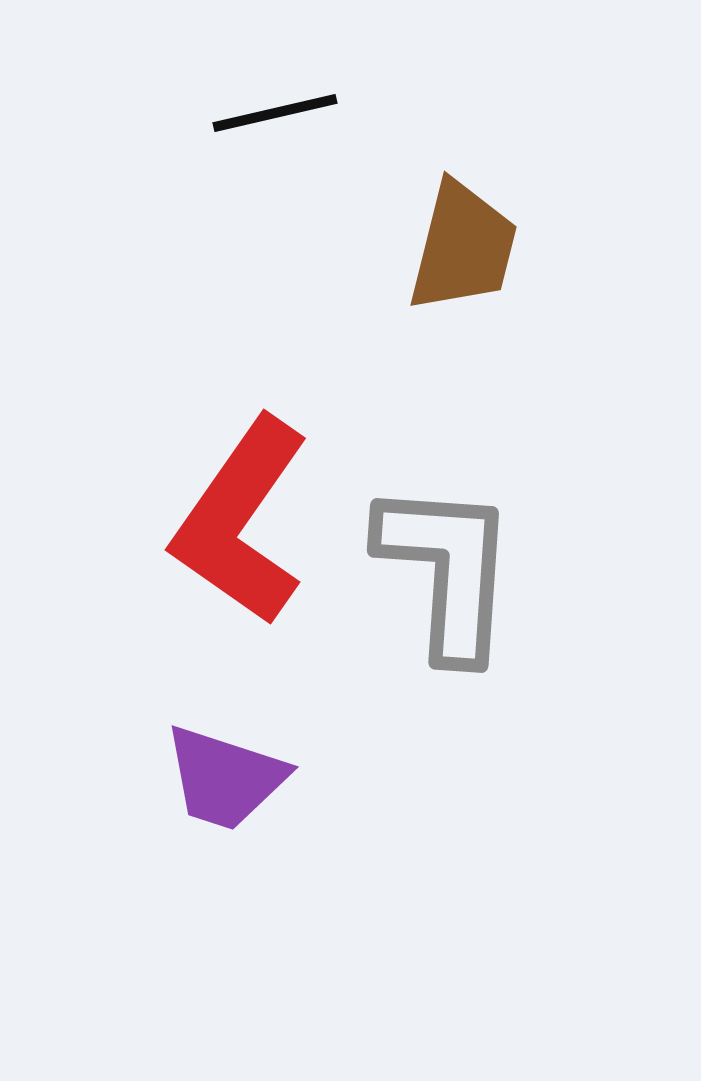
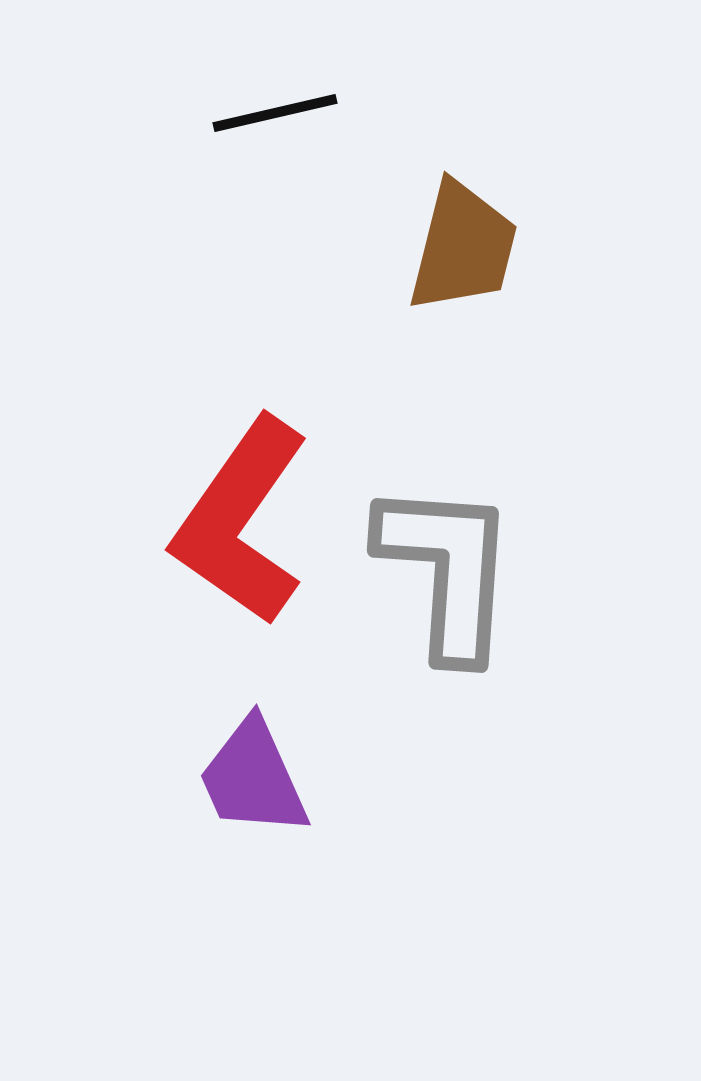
purple trapezoid: moved 28 px right; rotated 48 degrees clockwise
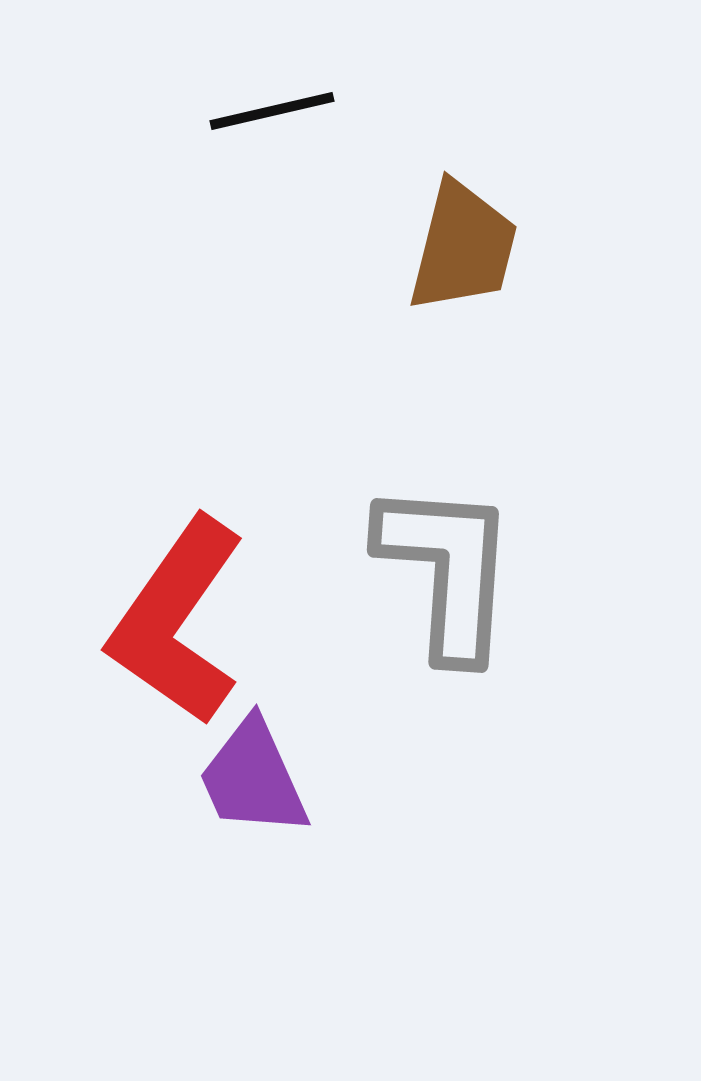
black line: moved 3 px left, 2 px up
red L-shape: moved 64 px left, 100 px down
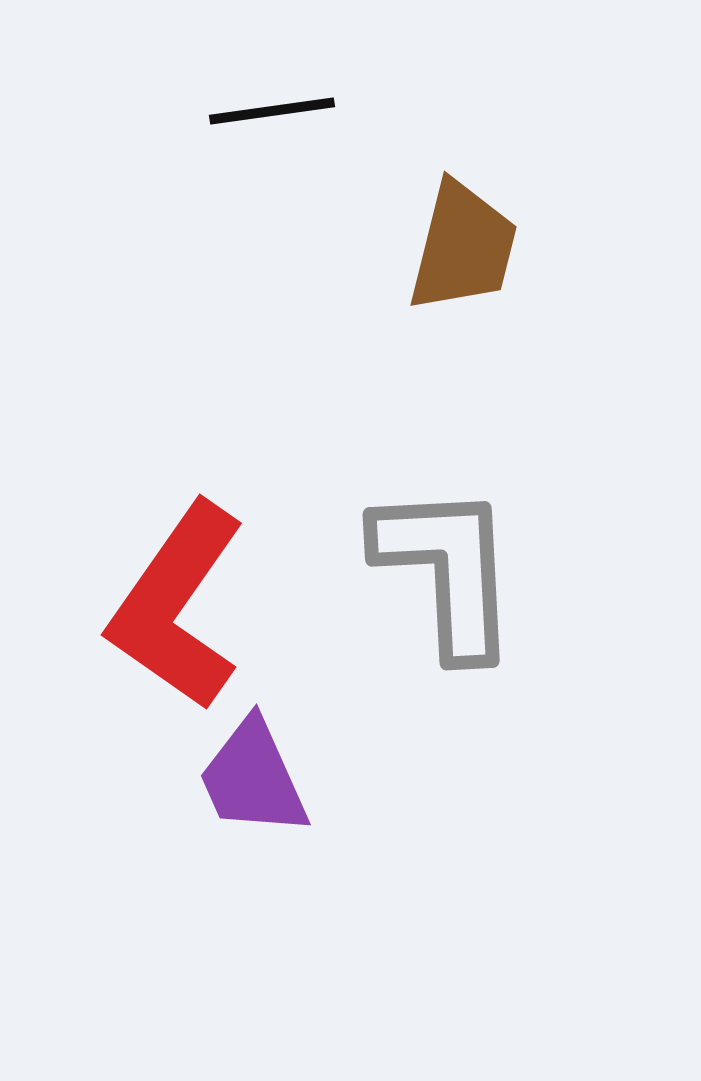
black line: rotated 5 degrees clockwise
gray L-shape: rotated 7 degrees counterclockwise
red L-shape: moved 15 px up
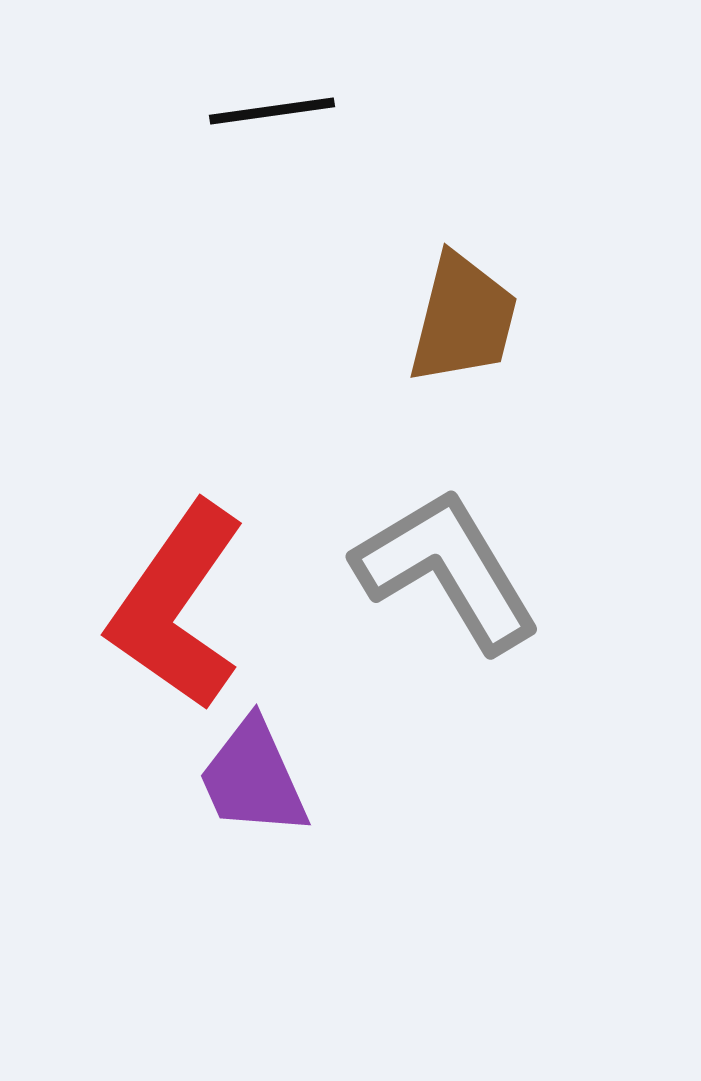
brown trapezoid: moved 72 px down
gray L-shape: rotated 28 degrees counterclockwise
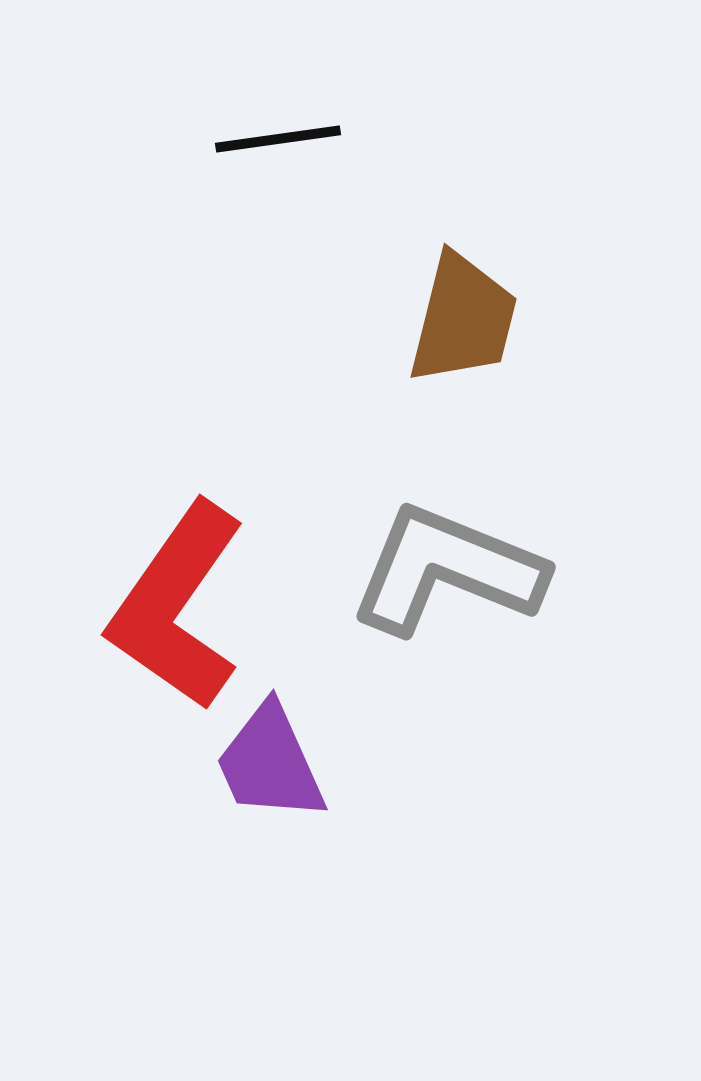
black line: moved 6 px right, 28 px down
gray L-shape: rotated 37 degrees counterclockwise
purple trapezoid: moved 17 px right, 15 px up
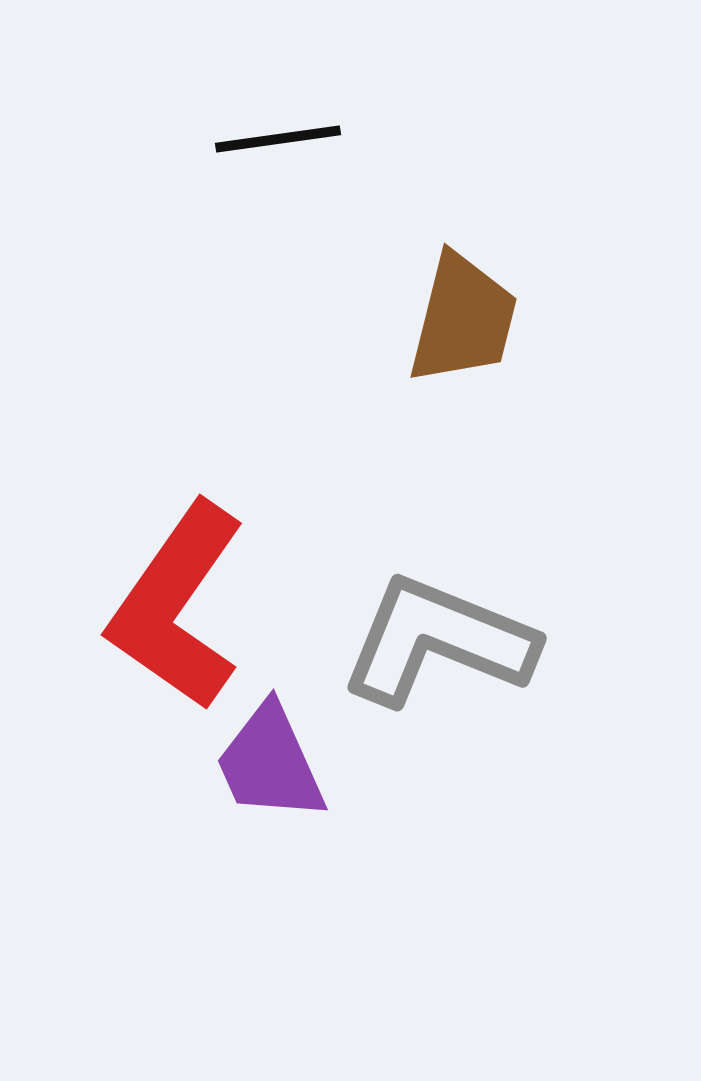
gray L-shape: moved 9 px left, 71 px down
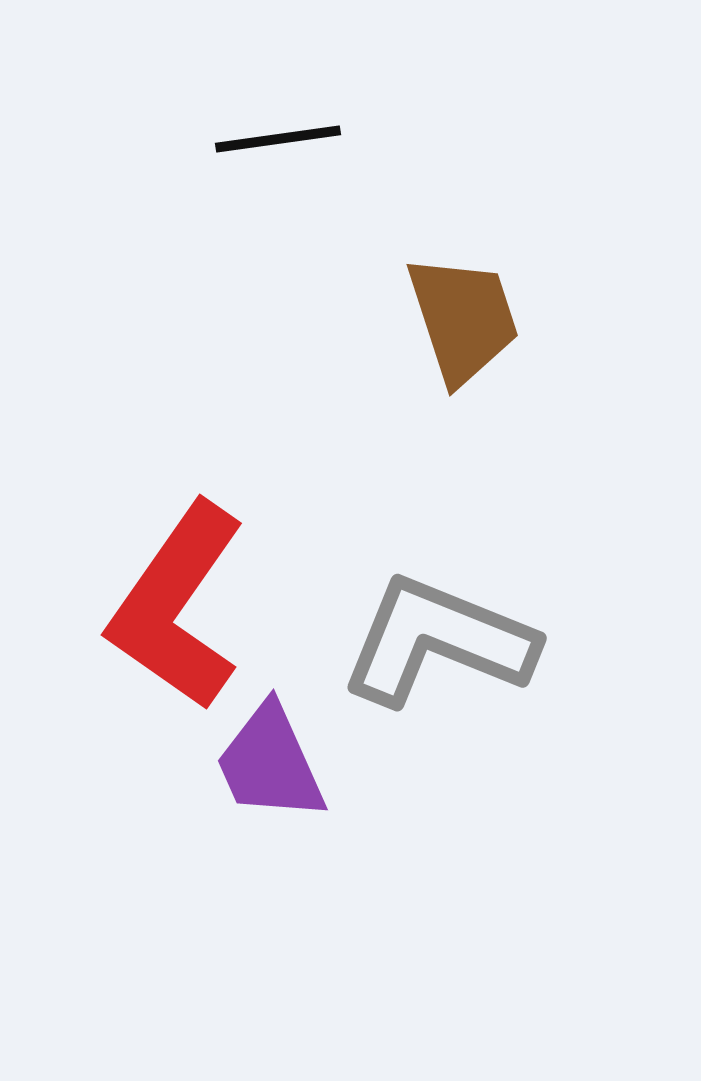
brown trapezoid: rotated 32 degrees counterclockwise
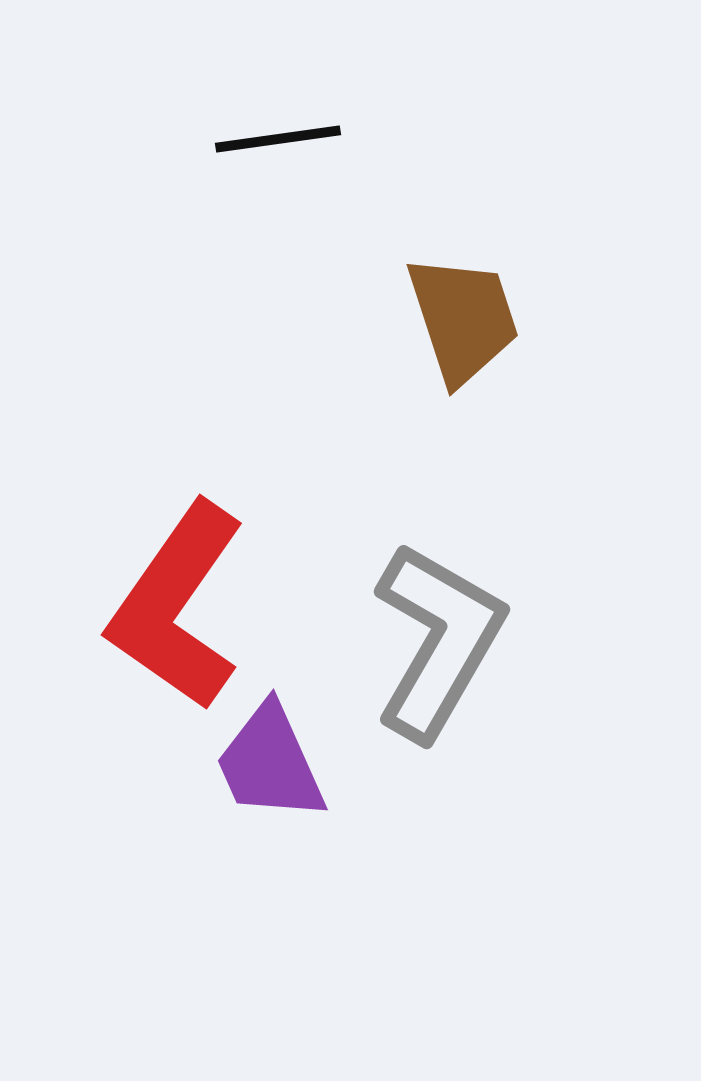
gray L-shape: rotated 98 degrees clockwise
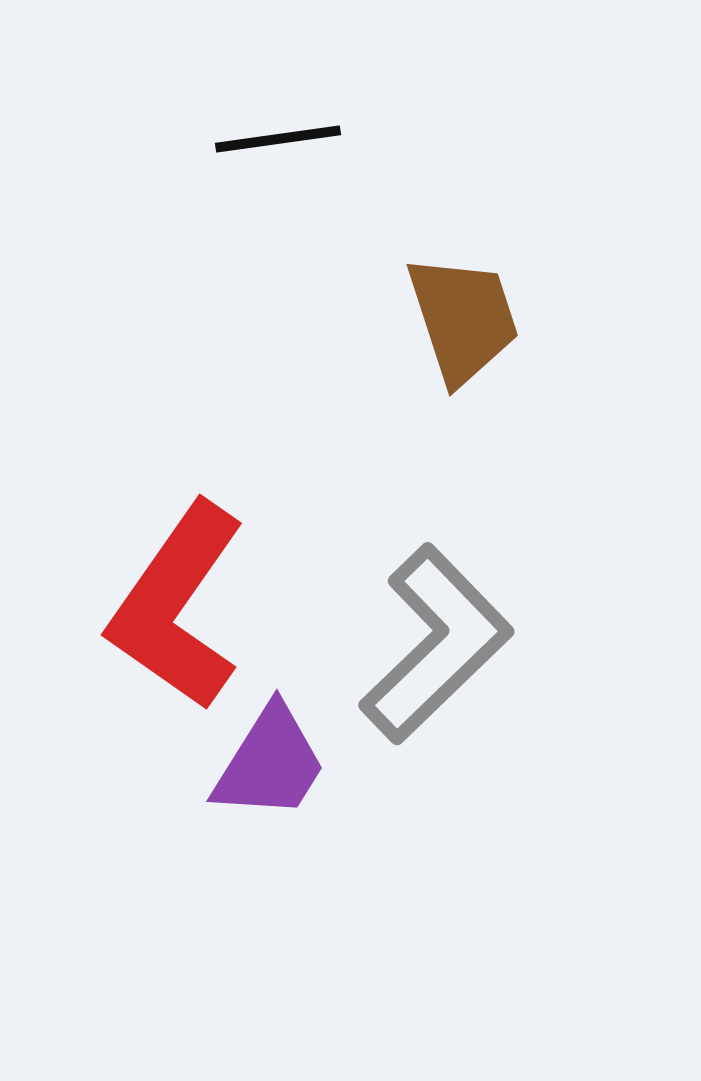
gray L-shape: moved 2 px left, 3 px down; rotated 16 degrees clockwise
purple trapezoid: rotated 124 degrees counterclockwise
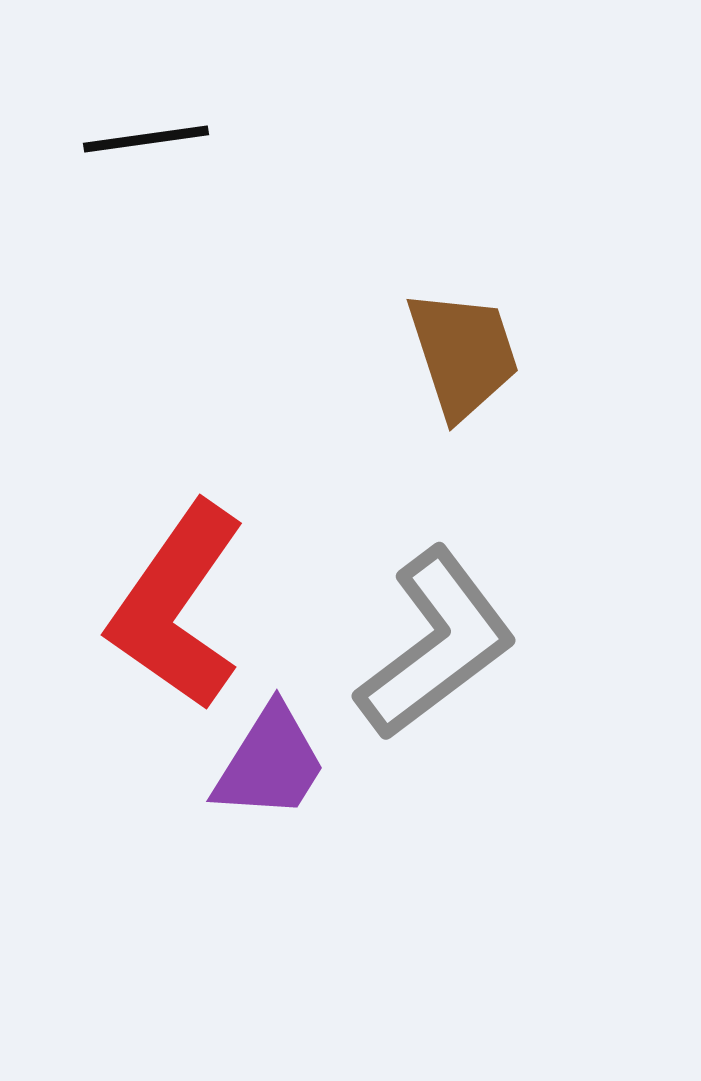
black line: moved 132 px left
brown trapezoid: moved 35 px down
gray L-shape: rotated 7 degrees clockwise
